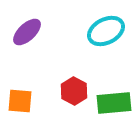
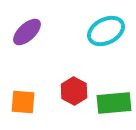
orange square: moved 3 px right, 1 px down
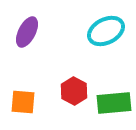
purple ellipse: rotated 20 degrees counterclockwise
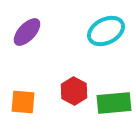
purple ellipse: rotated 16 degrees clockwise
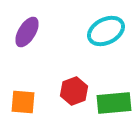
purple ellipse: rotated 12 degrees counterclockwise
red hexagon: rotated 12 degrees clockwise
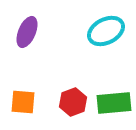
purple ellipse: rotated 8 degrees counterclockwise
red hexagon: moved 1 px left, 11 px down
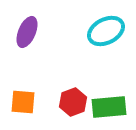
green rectangle: moved 5 px left, 4 px down
